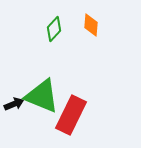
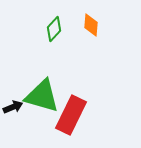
green triangle: rotated 6 degrees counterclockwise
black arrow: moved 1 px left, 3 px down
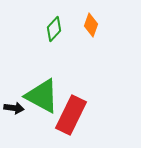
orange diamond: rotated 15 degrees clockwise
green triangle: rotated 12 degrees clockwise
black arrow: moved 1 px right, 1 px down; rotated 30 degrees clockwise
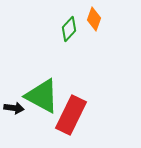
orange diamond: moved 3 px right, 6 px up
green diamond: moved 15 px right
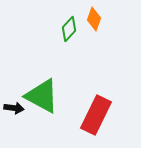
red rectangle: moved 25 px right
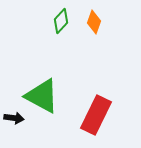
orange diamond: moved 3 px down
green diamond: moved 8 px left, 8 px up
black arrow: moved 10 px down
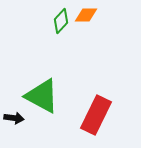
orange diamond: moved 8 px left, 7 px up; rotated 70 degrees clockwise
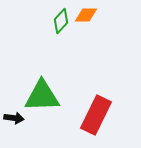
green triangle: rotated 30 degrees counterclockwise
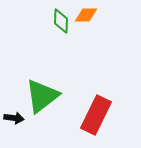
green diamond: rotated 40 degrees counterclockwise
green triangle: rotated 36 degrees counterclockwise
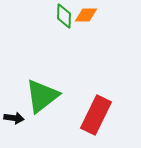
green diamond: moved 3 px right, 5 px up
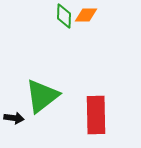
red rectangle: rotated 27 degrees counterclockwise
